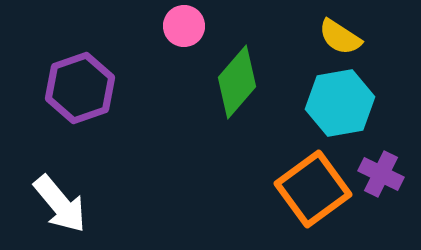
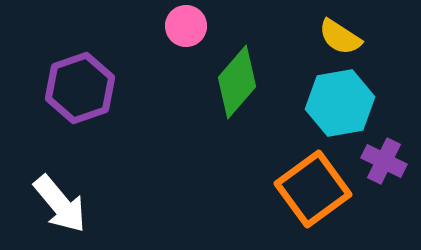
pink circle: moved 2 px right
purple cross: moved 3 px right, 13 px up
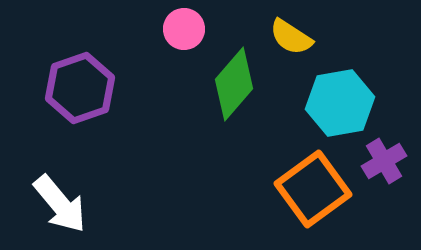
pink circle: moved 2 px left, 3 px down
yellow semicircle: moved 49 px left
green diamond: moved 3 px left, 2 px down
purple cross: rotated 33 degrees clockwise
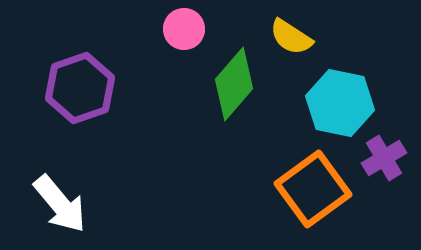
cyan hexagon: rotated 22 degrees clockwise
purple cross: moved 3 px up
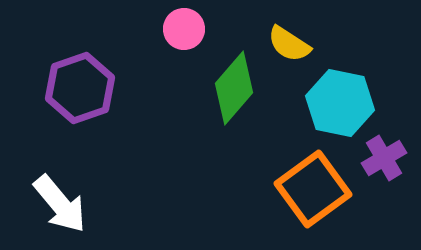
yellow semicircle: moved 2 px left, 7 px down
green diamond: moved 4 px down
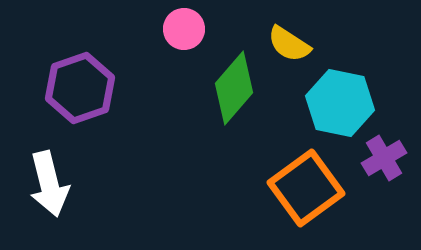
orange square: moved 7 px left, 1 px up
white arrow: moved 11 px left, 20 px up; rotated 26 degrees clockwise
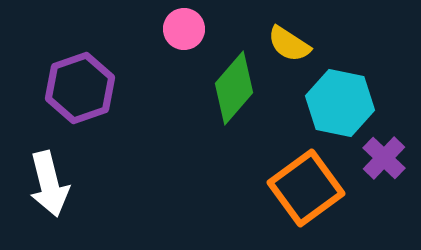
purple cross: rotated 15 degrees counterclockwise
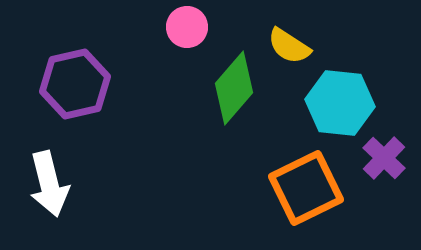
pink circle: moved 3 px right, 2 px up
yellow semicircle: moved 2 px down
purple hexagon: moved 5 px left, 4 px up; rotated 6 degrees clockwise
cyan hexagon: rotated 6 degrees counterclockwise
orange square: rotated 10 degrees clockwise
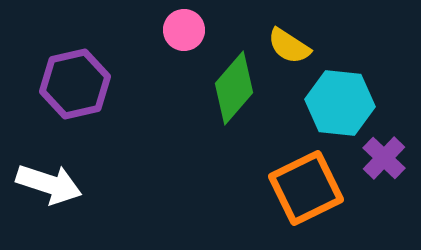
pink circle: moved 3 px left, 3 px down
white arrow: rotated 58 degrees counterclockwise
